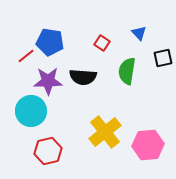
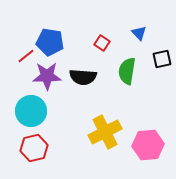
black square: moved 1 px left, 1 px down
purple star: moved 1 px left, 5 px up
yellow cross: rotated 12 degrees clockwise
red hexagon: moved 14 px left, 3 px up
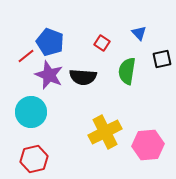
blue pentagon: rotated 12 degrees clockwise
purple star: moved 2 px right, 1 px up; rotated 24 degrees clockwise
cyan circle: moved 1 px down
red hexagon: moved 11 px down
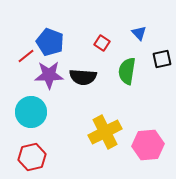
purple star: rotated 24 degrees counterclockwise
red hexagon: moved 2 px left, 2 px up
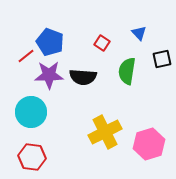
pink hexagon: moved 1 px right, 1 px up; rotated 12 degrees counterclockwise
red hexagon: rotated 20 degrees clockwise
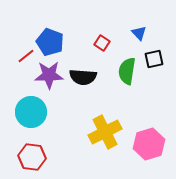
black square: moved 8 px left
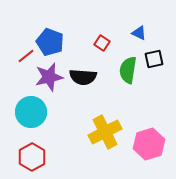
blue triangle: rotated 21 degrees counterclockwise
green semicircle: moved 1 px right, 1 px up
purple star: moved 2 px down; rotated 12 degrees counterclockwise
red hexagon: rotated 24 degrees clockwise
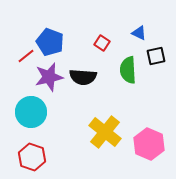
black square: moved 2 px right, 3 px up
green semicircle: rotated 12 degrees counterclockwise
yellow cross: rotated 24 degrees counterclockwise
pink hexagon: rotated 20 degrees counterclockwise
red hexagon: rotated 12 degrees counterclockwise
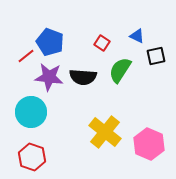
blue triangle: moved 2 px left, 3 px down
green semicircle: moved 8 px left; rotated 36 degrees clockwise
purple star: rotated 20 degrees clockwise
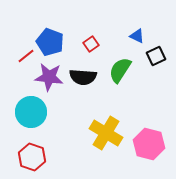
red square: moved 11 px left, 1 px down; rotated 21 degrees clockwise
black square: rotated 12 degrees counterclockwise
yellow cross: moved 1 px right, 1 px down; rotated 8 degrees counterclockwise
pink hexagon: rotated 8 degrees counterclockwise
